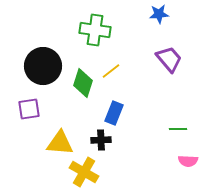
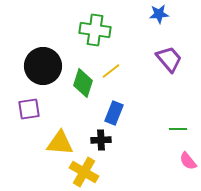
pink semicircle: rotated 48 degrees clockwise
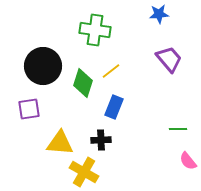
blue rectangle: moved 6 px up
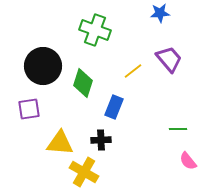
blue star: moved 1 px right, 1 px up
green cross: rotated 12 degrees clockwise
yellow line: moved 22 px right
